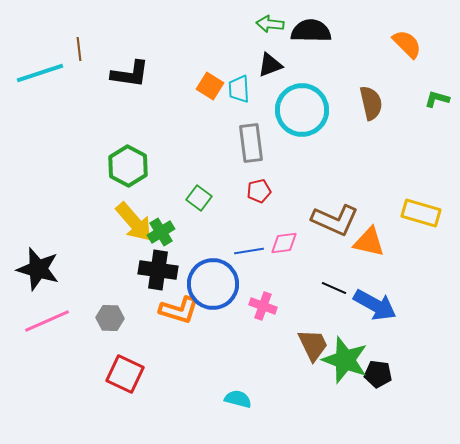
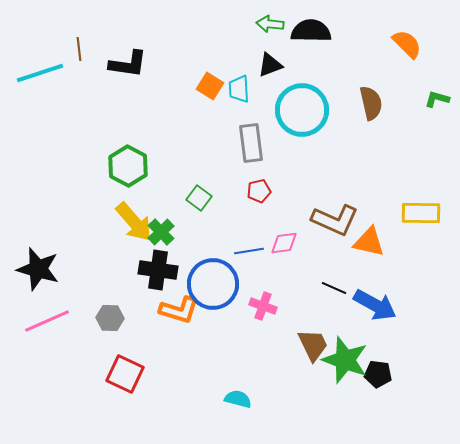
black L-shape: moved 2 px left, 10 px up
yellow rectangle: rotated 15 degrees counterclockwise
green cross: rotated 12 degrees counterclockwise
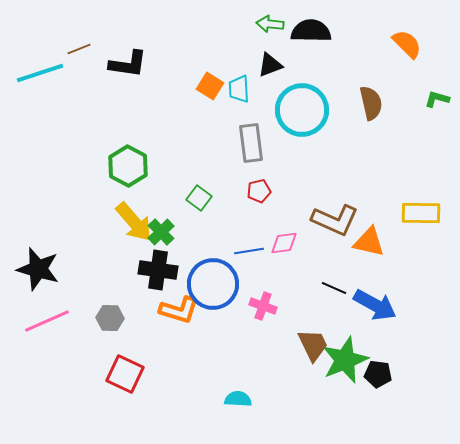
brown line: rotated 75 degrees clockwise
green star: rotated 30 degrees clockwise
cyan semicircle: rotated 12 degrees counterclockwise
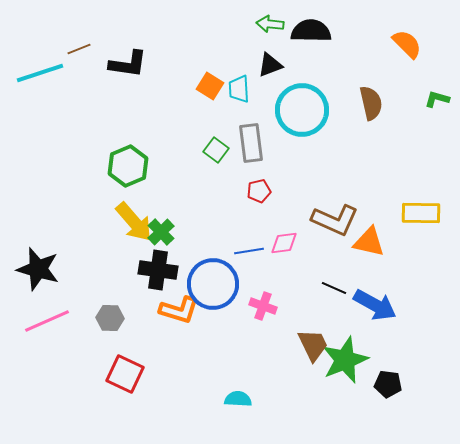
green hexagon: rotated 9 degrees clockwise
green square: moved 17 px right, 48 px up
black pentagon: moved 10 px right, 10 px down
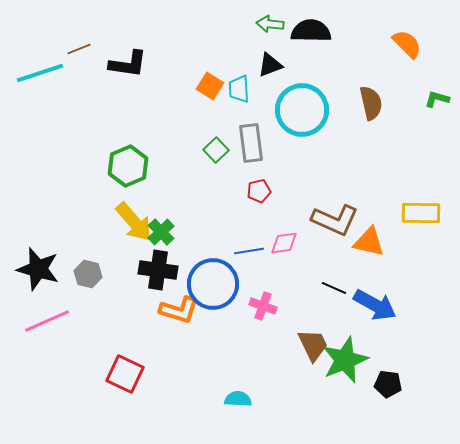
green square: rotated 10 degrees clockwise
gray hexagon: moved 22 px left, 44 px up; rotated 12 degrees clockwise
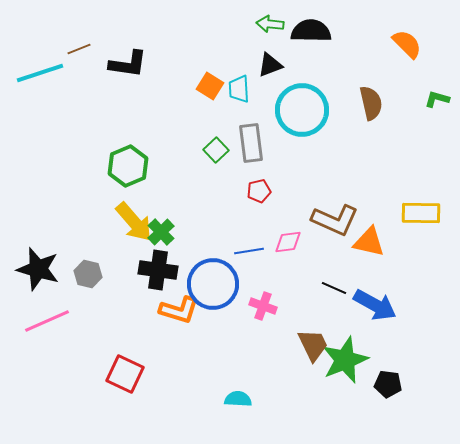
pink diamond: moved 4 px right, 1 px up
